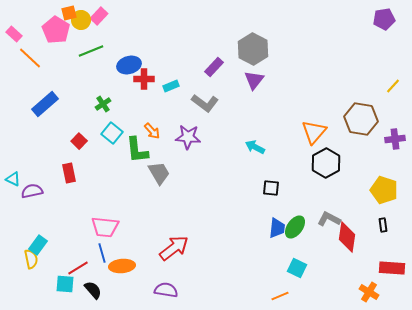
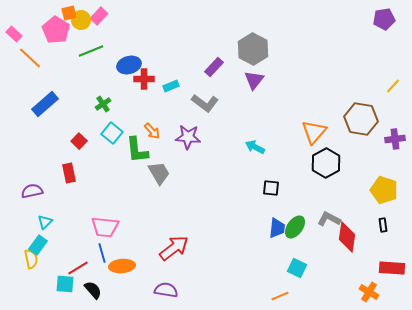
cyan triangle at (13, 179): moved 32 px right, 43 px down; rotated 49 degrees clockwise
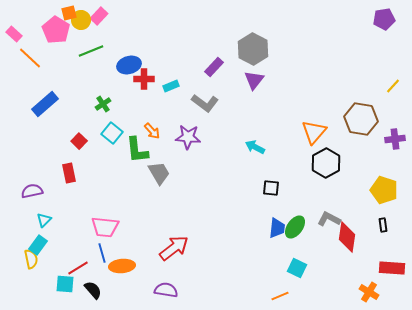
cyan triangle at (45, 222): moved 1 px left, 2 px up
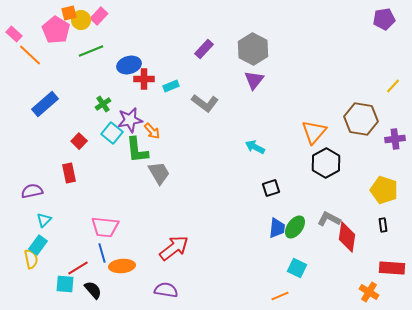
orange line at (30, 58): moved 3 px up
purple rectangle at (214, 67): moved 10 px left, 18 px up
purple star at (188, 137): moved 58 px left, 17 px up; rotated 15 degrees counterclockwise
black square at (271, 188): rotated 24 degrees counterclockwise
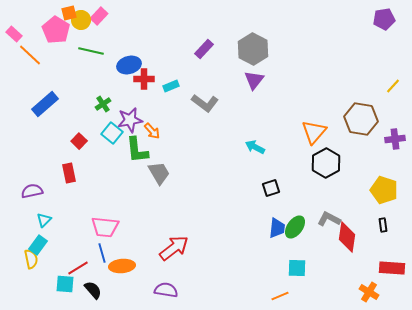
green line at (91, 51): rotated 35 degrees clockwise
cyan square at (297, 268): rotated 24 degrees counterclockwise
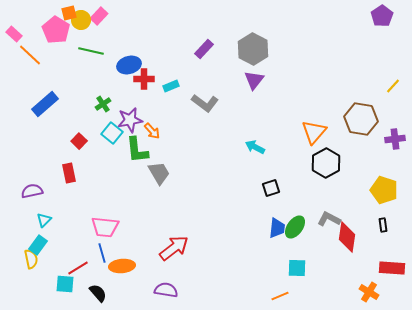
purple pentagon at (384, 19): moved 2 px left, 3 px up; rotated 25 degrees counterclockwise
black semicircle at (93, 290): moved 5 px right, 3 px down
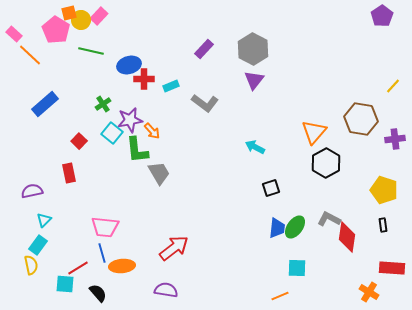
yellow semicircle at (31, 259): moved 6 px down
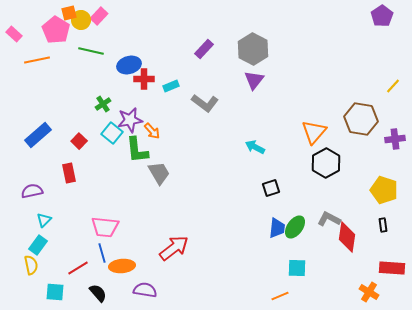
orange line at (30, 55): moved 7 px right, 5 px down; rotated 55 degrees counterclockwise
blue rectangle at (45, 104): moved 7 px left, 31 px down
cyan square at (65, 284): moved 10 px left, 8 px down
purple semicircle at (166, 290): moved 21 px left
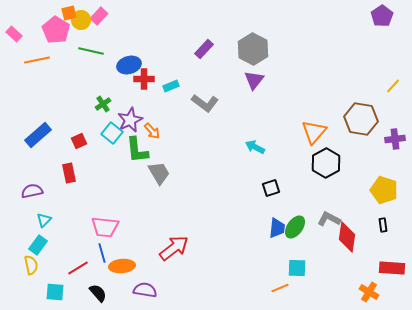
purple star at (130, 120): rotated 15 degrees counterclockwise
red square at (79, 141): rotated 21 degrees clockwise
orange line at (280, 296): moved 8 px up
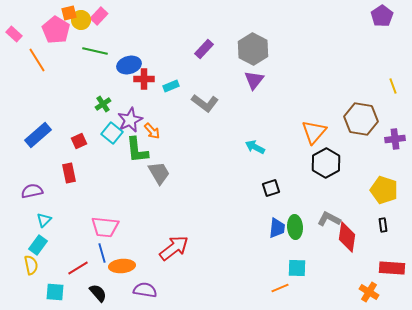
green line at (91, 51): moved 4 px right
orange line at (37, 60): rotated 70 degrees clockwise
yellow line at (393, 86): rotated 63 degrees counterclockwise
green ellipse at (295, 227): rotated 40 degrees counterclockwise
